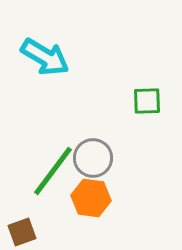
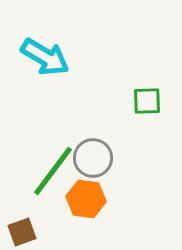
orange hexagon: moved 5 px left, 1 px down
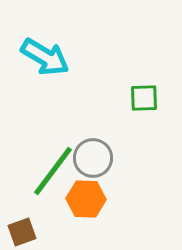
green square: moved 3 px left, 3 px up
orange hexagon: rotated 6 degrees counterclockwise
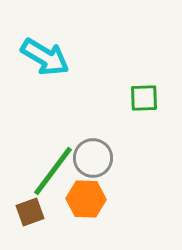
brown square: moved 8 px right, 20 px up
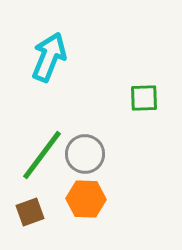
cyan arrow: moved 4 px right; rotated 99 degrees counterclockwise
gray circle: moved 8 px left, 4 px up
green line: moved 11 px left, 16 px up
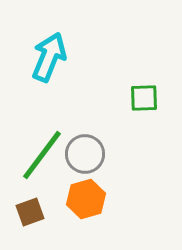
orange hexagon: rotated 18 degrees counterclockwise
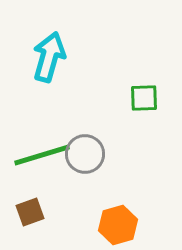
cyan arrow: rotated 6 degrees counterclockwise
green line: rotated 36 degrees clockwise
orange hexagon: moved 32 px right, 26 px down
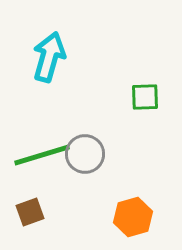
green square: moved 1 px right, 1 px up
orange hexagon: moved 15 px right, 8 px up
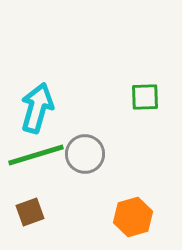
cyan arrow: moved 12 px left, 51 px down
green line: moved 6 px left
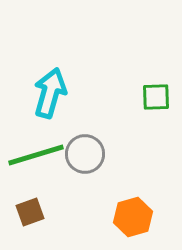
green square: moved 11 px right
cyan arrow: moved 13 px right, 15 px up
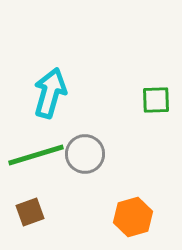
green square: moved 3 px down
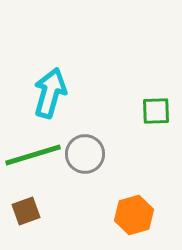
green square: moved 11 px down
green line: moved 3 px left
brown square: moved 4 px left, 1 px up
orange hexagon: moved 1 px right, 2 px up
